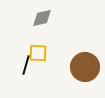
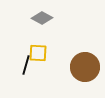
gray diamond: rotated 40 degrees clockwise
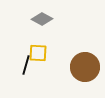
gray diamond: moved 1 px down
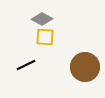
yellow square: moved 7 px right, 16 px up
black line: rotated 48 degrees clockwise
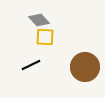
gray diamond: moved 3 px left, 1 px down; rotated 20 degrees clockwise
black line: moved 5 px right
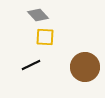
gray diamond: moved 1 px left, 5 px up
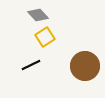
yellow square: rotated 36 degrees counterclockwise
brown circle: moved 1 px up
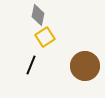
gray diamond: rotated 55 degrees clockwise
black line: rotated 42 degrees counterclockwise
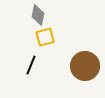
yellow square: rotated 18 degrees clockwise
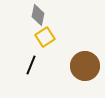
yellow square: rotated 18 degrees counterclockwise
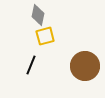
yellow square: moved 1 px up; rotated 18 degrees clockwise
